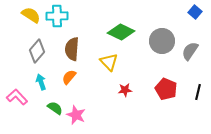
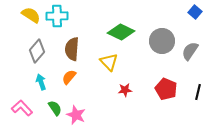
pink L-shape: moved 5 px right, 11 px down
green semicircle: rotated 21 degrees clockwise
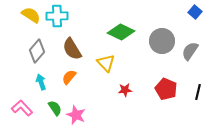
brown semicircle: rotated 35 degrees counterclockwise
yellow triangle: moved 3 px left, 1 px down
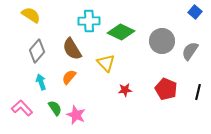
cyan cross: moved 32 px right, 5 px down
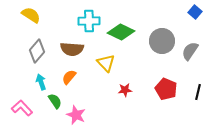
brown semicircle: rotated 55 degrees counterclockwise
green semicircle: moved 7 px up
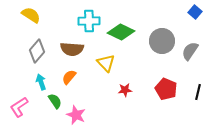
pink L-shape: moved 3 px left, 1 px up; rotated 80 degrees counterclockwise
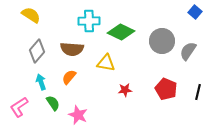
gray semicircle: moved 2 px left
yellow triangle: rotated 36 degrees counterclockwise
green semicircle: moved 2 px left, 2 px down
pink star: moved 2 px right
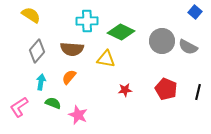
cyan cross: moved 2 px left
gray semicircle: moved 4 px up; rotated 96 degrees counterclockwise
yellow triangle: moved 4 px up
cyan arrow: rotated 28 degrees clockwise
green semicircle: rotated 35 degrees counterclockwise
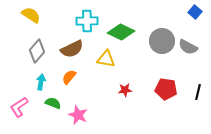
brown semicircle: rotated 30 degrees counterclockwise
red pentagon: rotated 15 degrees counterclockwise
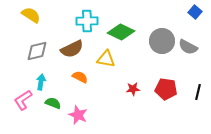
gray diamond: rotated 35 degrees clockwise
orange semicircle: moved 11 px right; rotated 77 degrees clockwise
red star: moved 8 px right, 1 px up
pink L-shape: moved 4 px right, 7 px up
